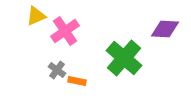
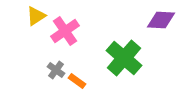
yellow triangle: rotated 10 degrees counterclockwise
purple diamond: moved 4 px left, 9 px up
gray cross: moved 1 px left
orange rectangle: rotated 24 degrees clockwise
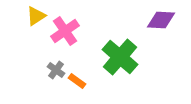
green cross: moved 4 px left, 1 px up
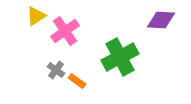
green cross: rotated 21 degrees clockwise
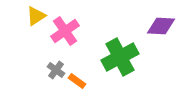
purple diamond: moved 6 px down
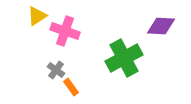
yellow triangle: moved 1 px right
pink cross: rotated 36 degrees counterclockwise
green cross: moved 4 px right, 1 px down
orange rectangle: moved 6 px left, 6 px down; rotated 18 degrees clockwise
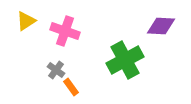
yellow triangle: moved 11 px left, 5 px down
green cross: moved 1 px right, 2 px down
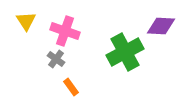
yellow triangle: rotated 30 degrees counterclockwise
green cross: moved 8 px up
gray cross: moved 11 px up
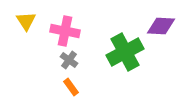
pink cross: rotated 8 degrees counterclockwise
gray cross: moved 13 px right, 1 px down
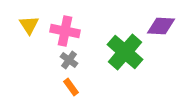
yellow triangle: moved 3 px right, 4 px down
green cross: rotated 21 degrees counterclockwise
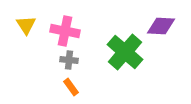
yellow triangle: moved 3 px left
gray cross: rotated 30 degrees counterclockwise
